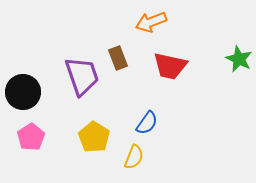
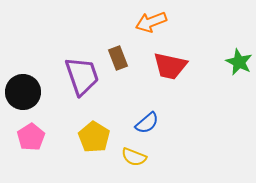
green star: moved 3 px down
blue semicircle: rotated 15 degrees clockwise
yellow semicircle: rotated 90 degrees clockwise
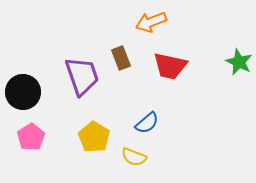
brown rectangle: moved 3 px right
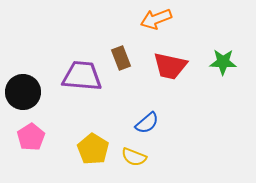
orange arrow: moved 5 px right, 3 px up
green star: moved 16 px left; rotated 24 degrees counterclockwise
purple trapezoid: rotated 66 degrees counterclockwise
yellow pentagon: moved 1 px left, 12 px down
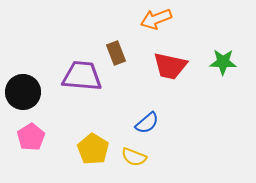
brown rectangle: moved 5 px left, 5 px up
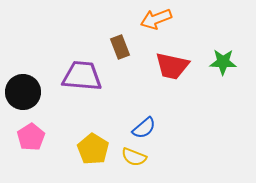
brown rectangle: moved 4 px right, 6 px up
red trapezoid: moved 2 px right
blue semicircle: moved 3 px left, 5 px down
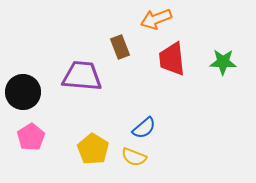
red trapezoid: moved 7 px up; rotated 72 degrees clockwise
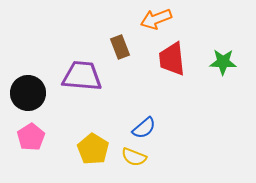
black circle: moved 5 px right, 1 px down
